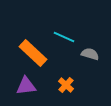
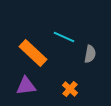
gray semicircle: rotated 84 degrees clockwise
orange cross: moved 4 px right, 4 px down
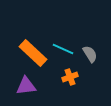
cyan line: moved 1 px left, 12 px down
gray semicircle: rotated 42 degrees counterclockwise
orange cross: moved 12 px up; rotated 28 degrees clockwise
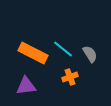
cyan line: rotated 15 degrees clockwise
orange rectangle: rotated 16 degrees counterclockwise
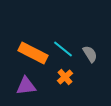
orange cross: moved 5 px left; rotated 21 degrees counterclockwise
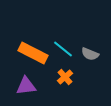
gray semicircle: rotated 144 degrees clockwise
